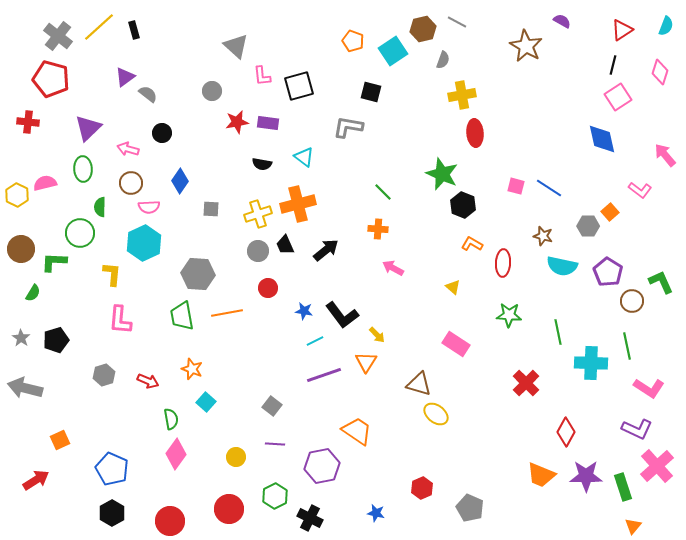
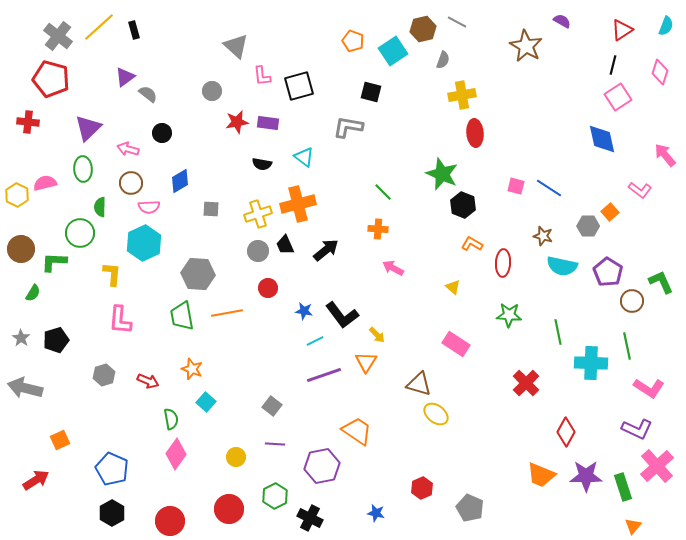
blue diamond at (180, 181): rotated 25 degrees clockwise
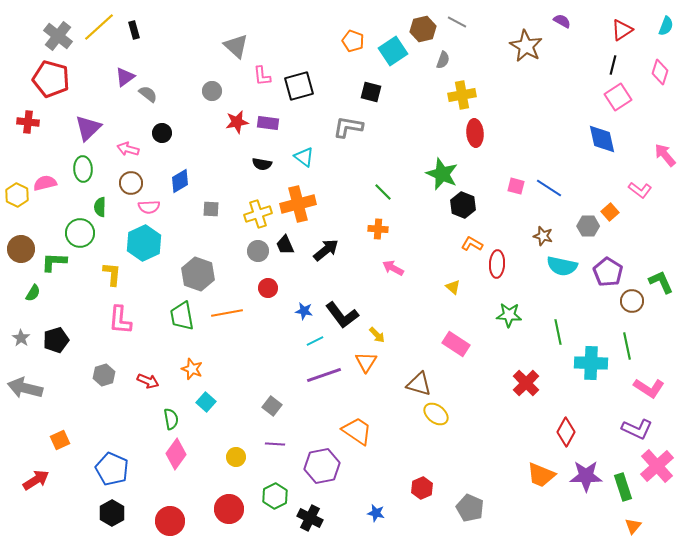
red ellipse at (503, 263): moved 6 px left, 1 px down
gray hexagon at (198, 274): rotated 16 degrees clockwise
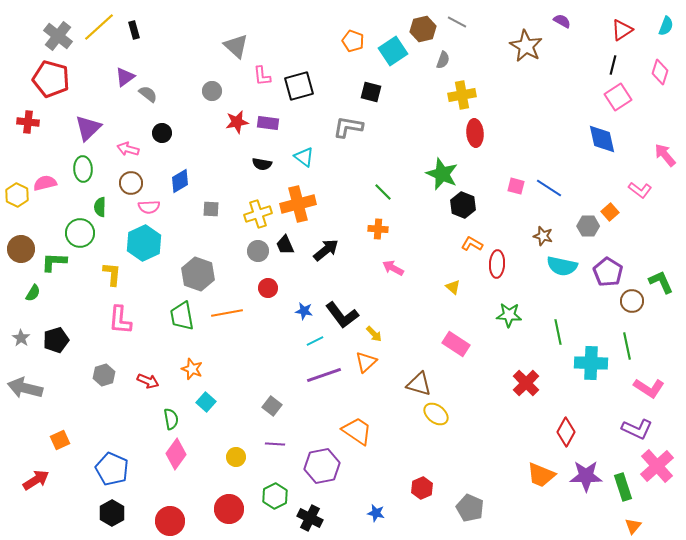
yellow arrow at (377, 335): moved 3 px left, 1 px up
orange triangle at (366, 362): rotated 15 degrees clockwise
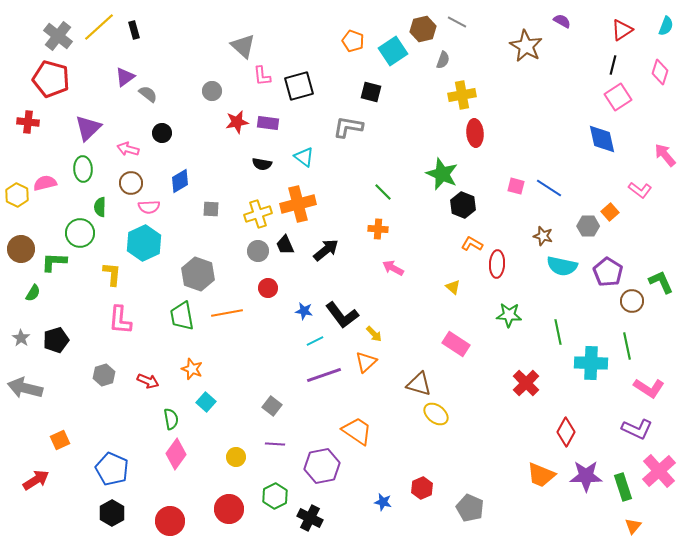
gray triangle at (236, 46): moved 7 px right
pink cross at (657, 466): moved 2 px right, 5 px down
blue star at (376, 513): moved 7 px right, 11 px up
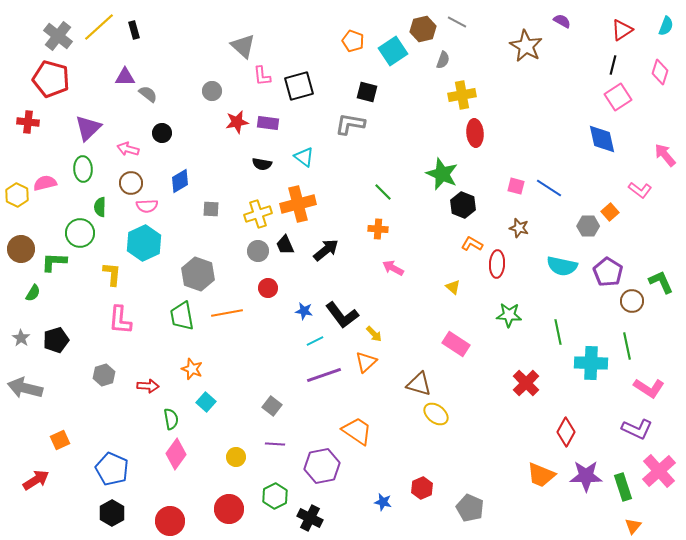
purple triangle at (125, 77): rotated 35 degrees clockwise
black square at (371, 92): moved 4 px left
gray L-shape at (348, 127): moved 2 px right, 3 px up
pink semicircle at (149, 207): moved 2 px left, 1 px up
brown star at (543, 236): moved 24 px left, 8 px up
red arrow at (148, 381): moved 5 px down; rotated 20 degrees counterclockwise
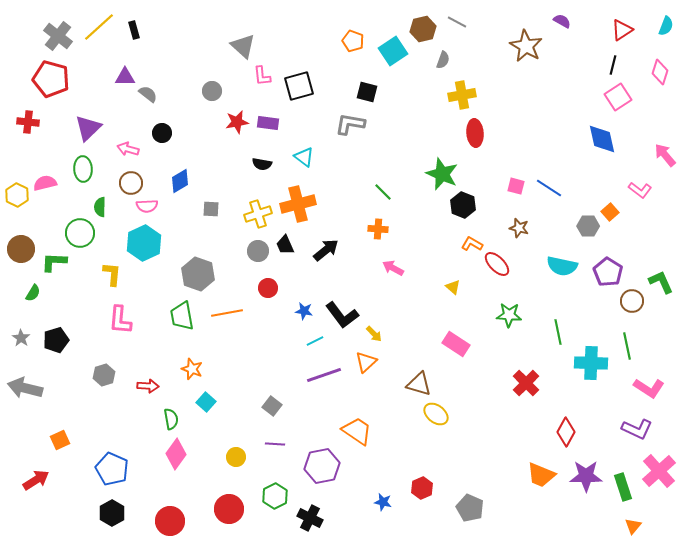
red ellipse at (497, 264): rotated 48 degrees counterclockwise
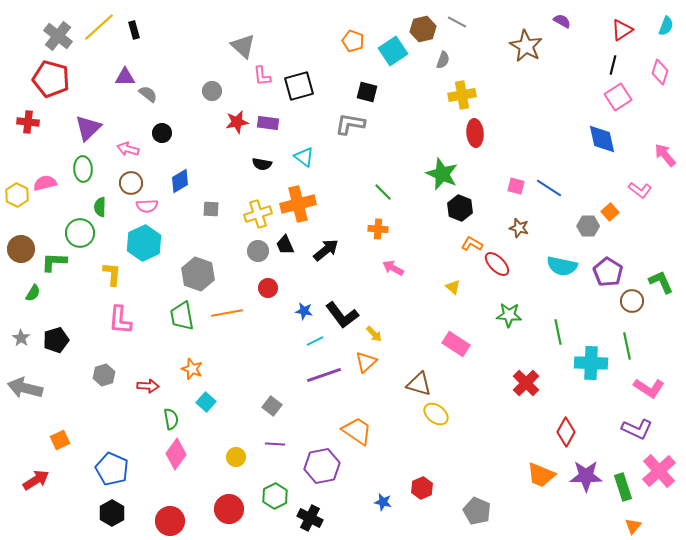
black hexagon at (463, 205): moved 3 px left, 3 px down
gray pentagon at (470, 508): moved 7 px right, 3 px down
